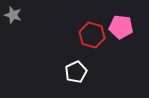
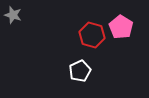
pink pentagon: rotated 25 degrees clockwise
white pentagon: moved 4 px right, 1 px up
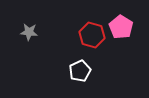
gray star: moved 16 px right, 17 px down; rotated 12 degrees counterclockwise
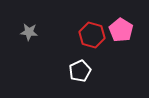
pink pentagon: moved 3 px down
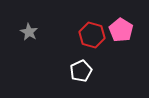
gray star: rotated 24 degrees clockwise
white pentagon: moved 1 px right
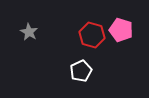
pink pentagon: rotated 15 degrees counterclockwise
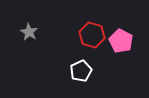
pink pentagon: moved 11 px down; rotated 10 degrees clockwise
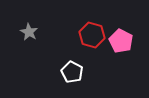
white pentagon: moved 9 px left, 1 px down; rotated 20 degrees counterclockwise
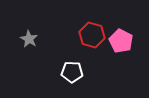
gray star: moved 7 px down
white pentagon: rotated 25 degrees counterclockwise
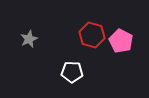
gray star: rotated 18 degrees clockwise
